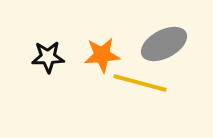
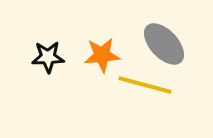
gray ellipse: rotated 75 degrees clockwise
yellow line: moved 5 px right, 2 px down
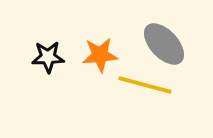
orange star: moved 2 px left
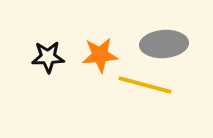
gray ellipse: rotated 51 degrees counterclockwise
